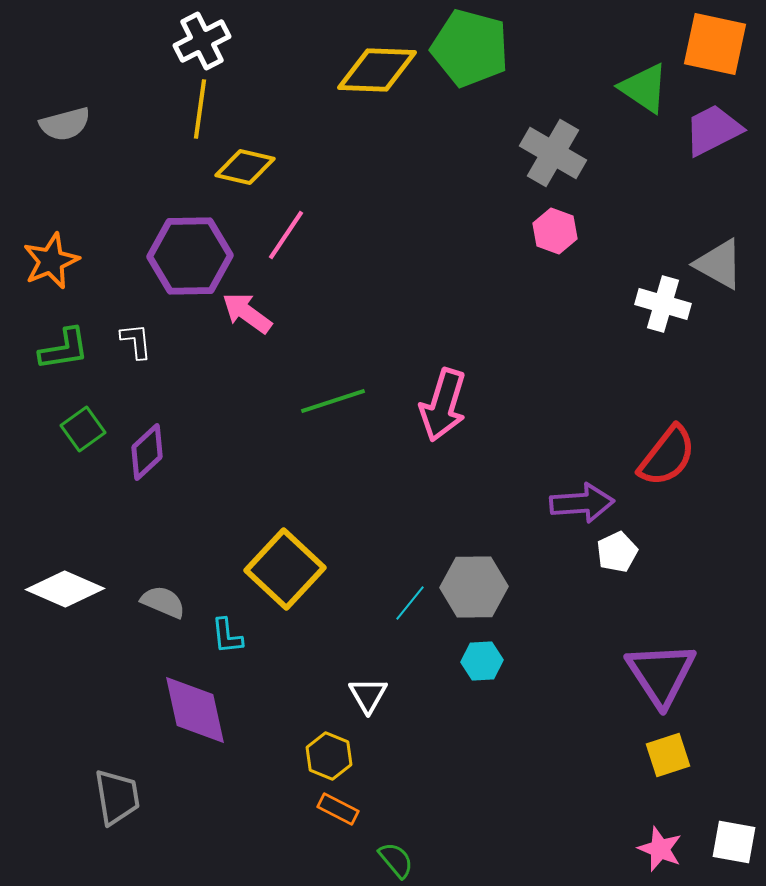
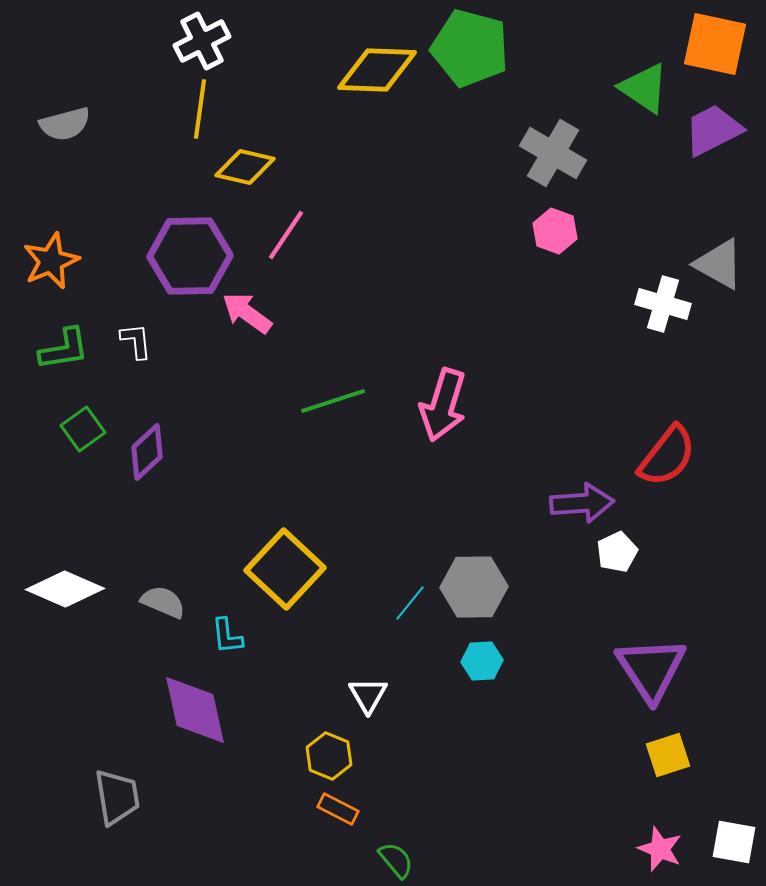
purple triangle at (661, 674): moved 10 px left, 5 px up
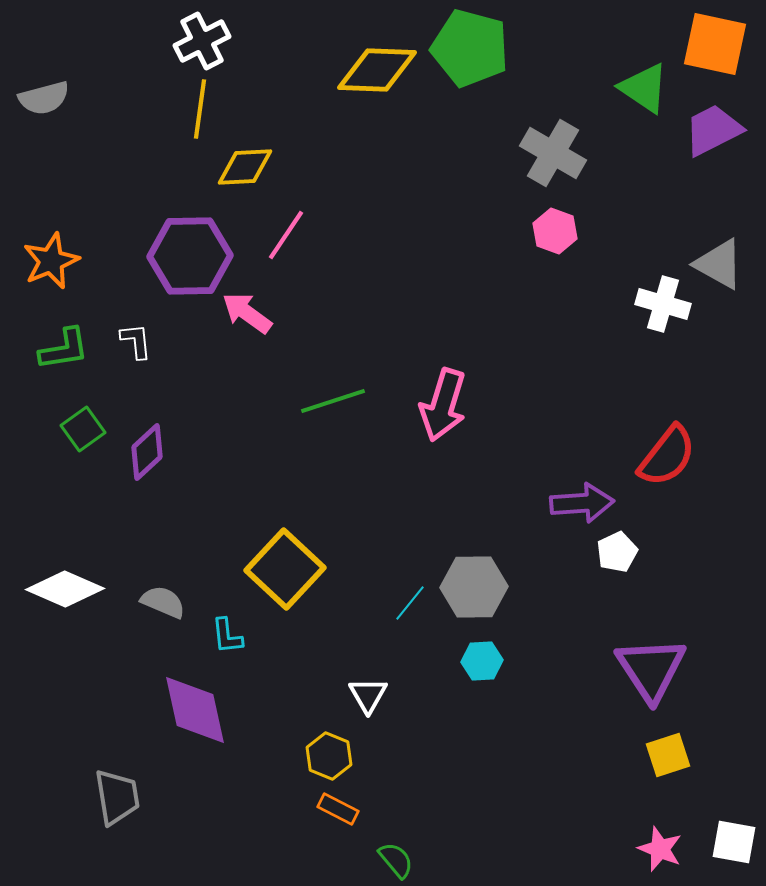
gray semicircle at (65, 124): moved 21 px left, 26 px up
yellow diamond at (245, 167): rotated 16 degrees counterclockwise
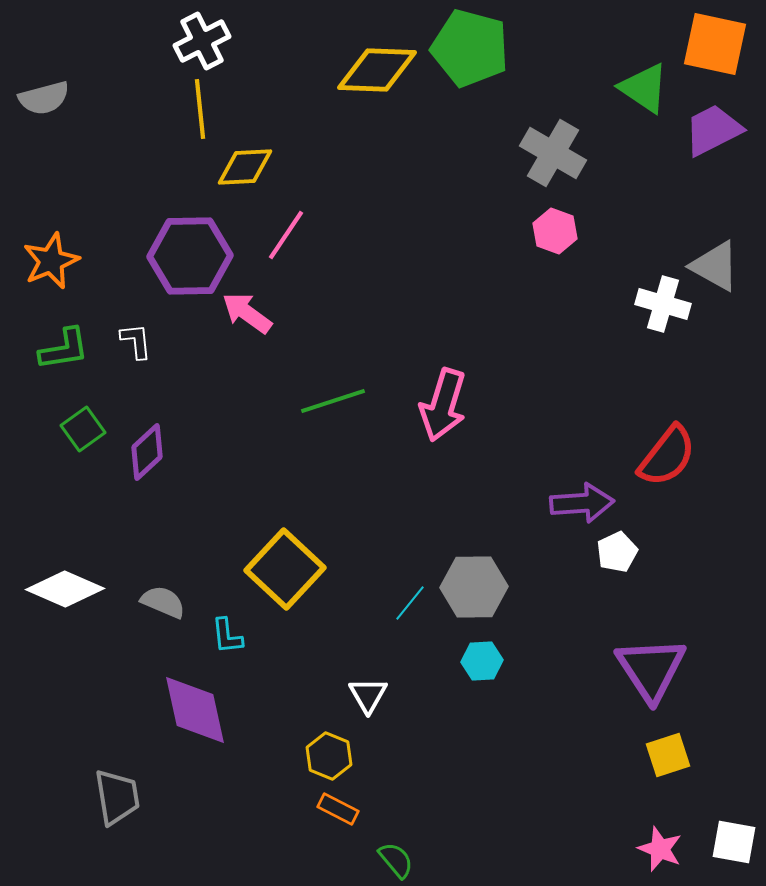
yellow line at (200, 109): rotated 14 degrees counterclockwise
gray triangle at (719, 264): moved 4 px left, 2 px down
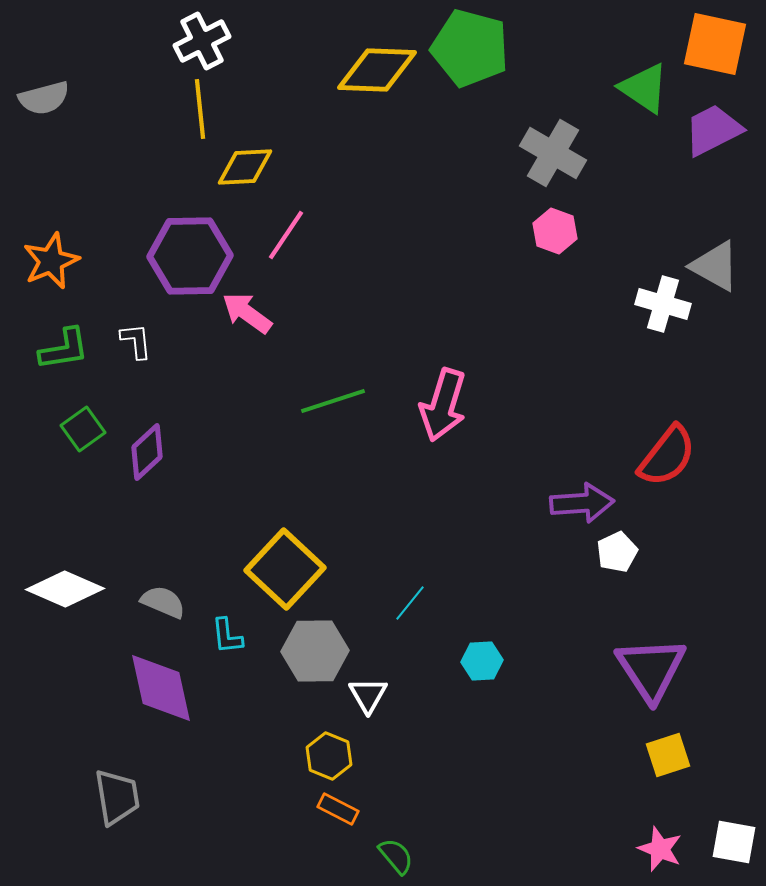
gray hexagon at (474, 587): moved 159 px left, 64 px down
purple diamond at (195, 710): moved 34 px left, 22 px up
green semicircle at (396, 860): moved 4 px up
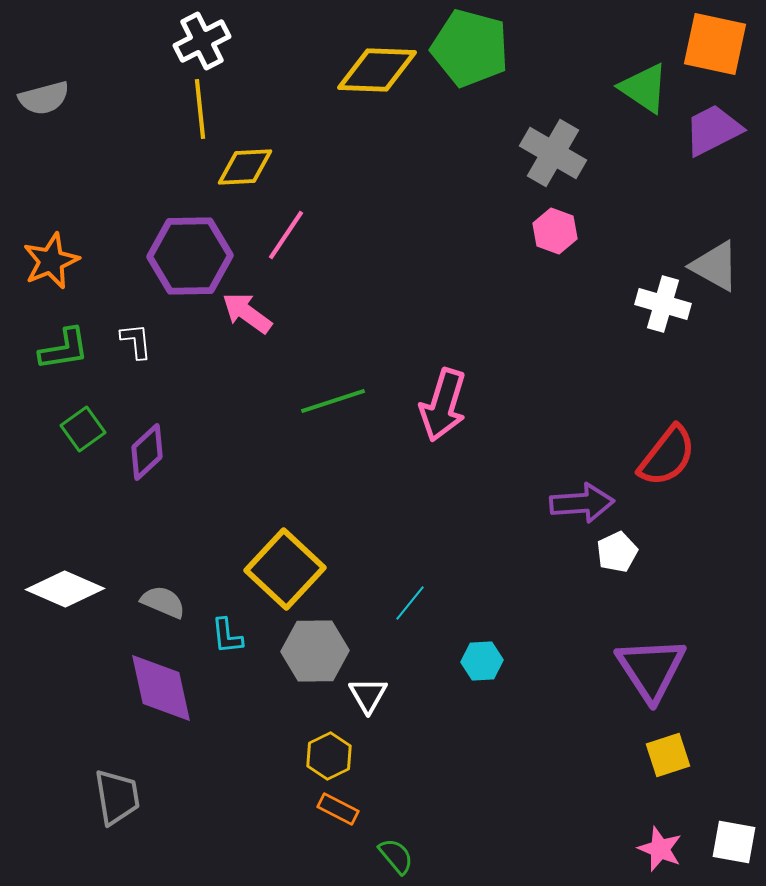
yellow hexagon at (329, 756): rotated 12 degrees clockwise
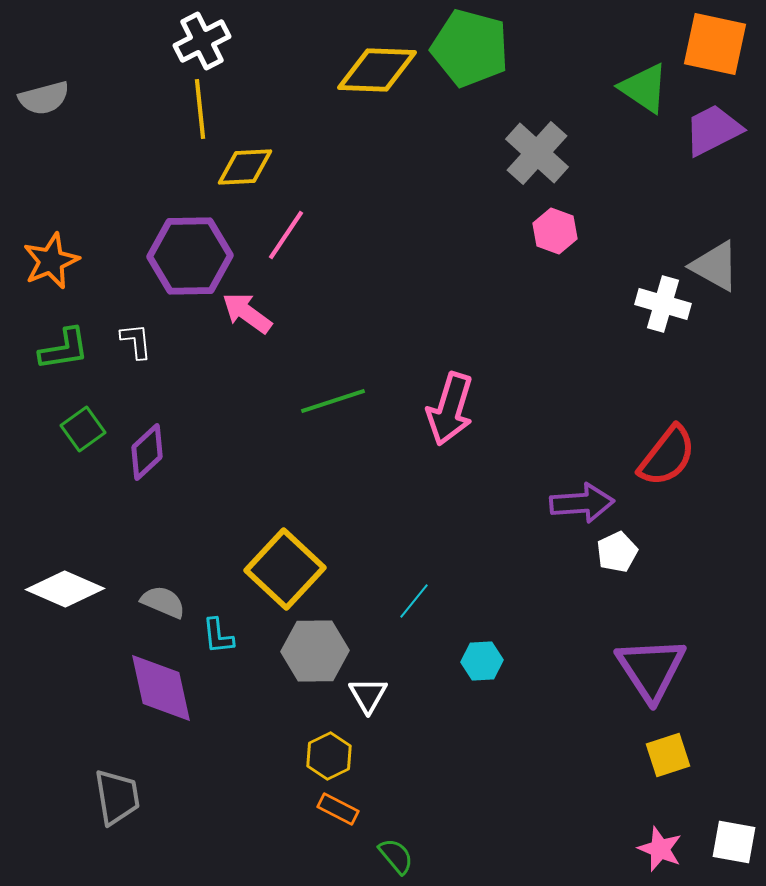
gray cross at (553, 153): moved 16 px left; rotated 12 degrees clockwise
pink arrow at (443, 405): moved 7 px right, 4 px down
cyan line at (410, 603): moved 4 px right, 2 px up
cyan L-shape at (227, 636): moved 9 px left
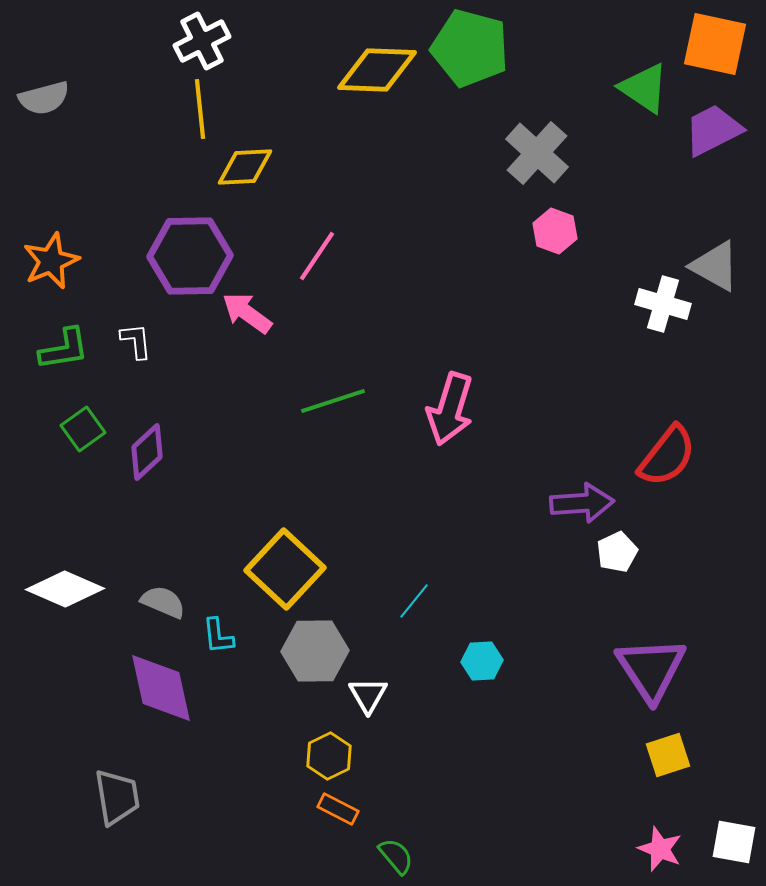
pink line at (286, 235): moved 31 px right, 21 px down
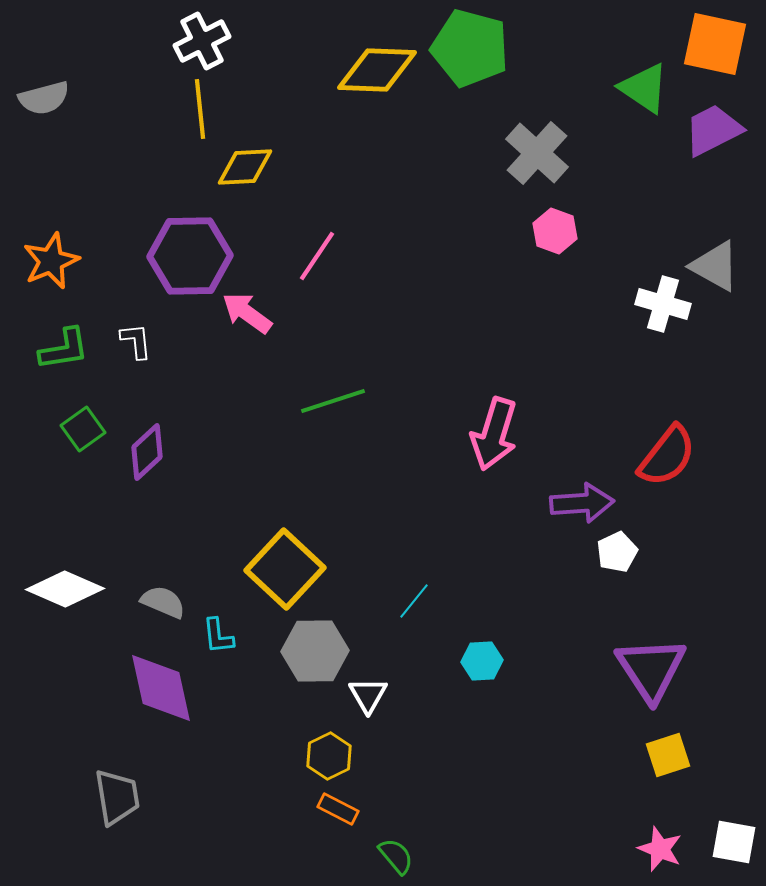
pink arrow at (450, 409): moved 44 px right, 25 px down
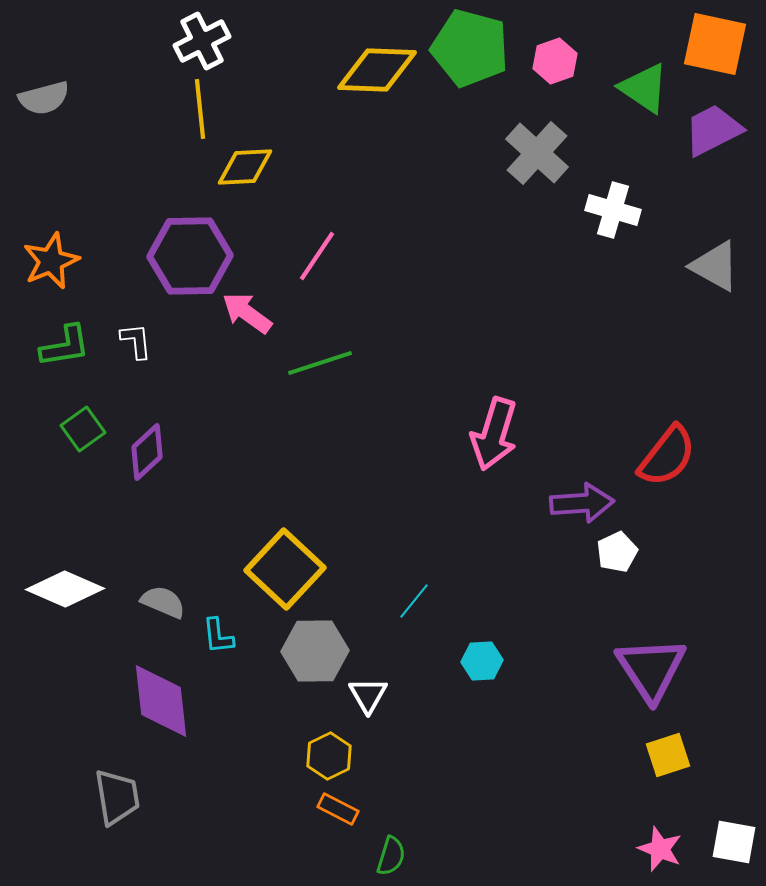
pink hexagon at (555, 231): moved 170 px up; rotated 21 degrees clockwise
white cross at (663, 304): moved 50 px left, 94 px up
green L-shape at (64, 349): moved 1 px right, 3 px up
green line at (333, 401): moved 13 px left, 38 px up
purple diamond at (161, 688): moved 13 px down; rotated 6 degrees clockwise
green semicircle at (396, 856): moved 5 px left; rotated 57 degrees clockwise
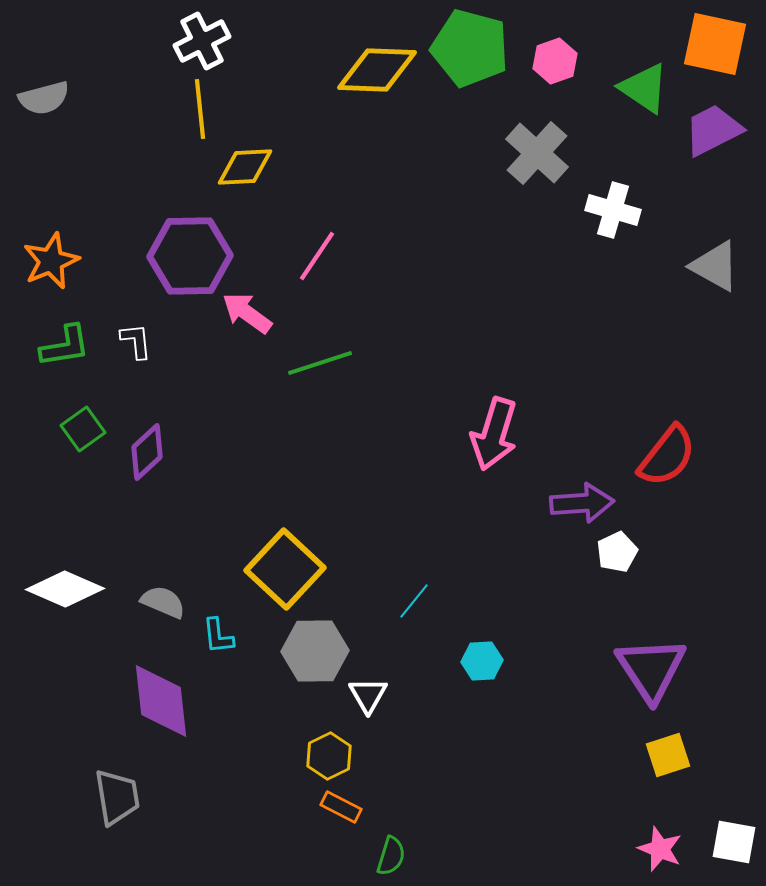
orange rectangle at (338, 809): moved 3 px right, 2 px up
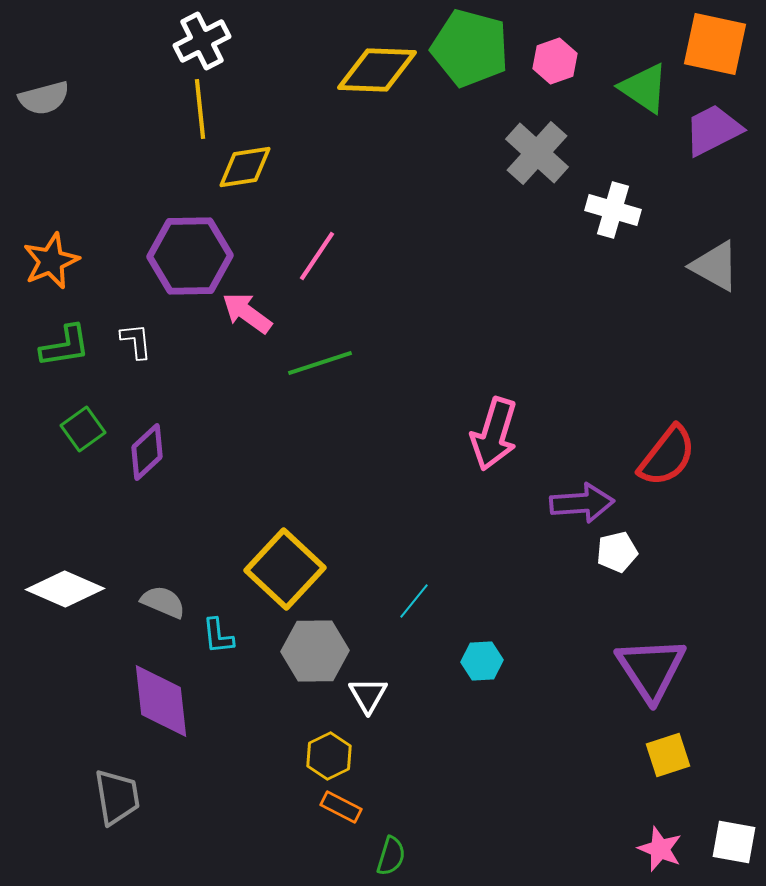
yellow diamond at (245, 167): rotated 6 degrees counterclockwise
white pentagon at (617, 552): rotated 12 degrees clockwise
